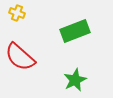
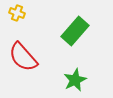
green rectangle: rotated 28 degrees counterclockwise
red semicircle: moved 3 px right; rotated 8 degrees clockwise
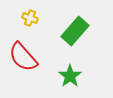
yellow cross: moved 13 px right, 5 px down
green star: moved 5 px left, 4 px up; rotated 10 degrees counterclockwise
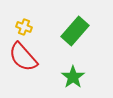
yellow cross: moved 6 px left, 9 px down
green star: moved 3 px right, 1 px down
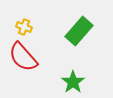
green rectangle: moved 4 px right
green star: moved 5 px down
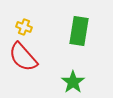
green rectangle: rotated 32 degrees counterclockwise
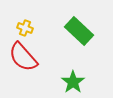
yellow cross: moved 1 px right, 1 px down
green rectangle: rotated 56 degrees counterclockwise
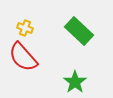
green star: moved 2 px right
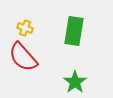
green rectangle: moved 5 px left; rotated 56 degrees clockwise
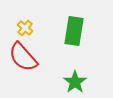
yellow cross: rotated 21 degrees clockwise
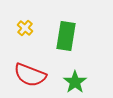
green rectangle: moved 8 px left, 5 px down
red semicircle: moved 7 px right, 18 px down; rotated 28 degrees counterclockwise
